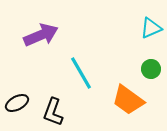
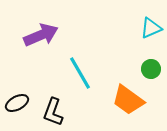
cyan line: moved 1 px left
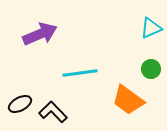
purple arrow: moved 1 px left, 1 px up
cyan line: rotated 68 degrees counterclockwise
black ellipse: moved 3 px right, 1 px down
black L-shape: rotated 116 degrees clockwise
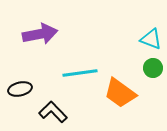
cyan triangle: moved 11 px down; rotated 45 degrees clockwise
purple arrow: rotated 12 degrees clockwise
green circle: moved 2 px right, 1 px up
orange trapezoid: moved 8 px left, 7 px up
black ellipse: moved 15 px up; rotated 15 degrees clockwise
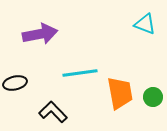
cyan triangle: moved 6 px left, 15 px up
green circle: moved 29 px down
black ellipse: moved 5 px left, 6 px up
orange trapezoid: rotated 136 degrees counterclockwise
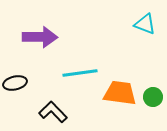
purple arrow: moved 3 px down; rotated 12 degrees clockwise
orange trapezoid: rotated 72 degrees counterclockwise
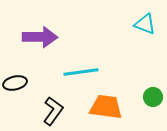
cyan line: moved 1 px right, 1 px up
orange trapezoid: moved 14 px left, 14 px down
black L-shape: moved 1 px up; rotated 80 degrees clockwise
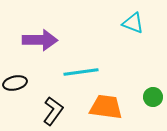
cyan triangle: moved 12 px left, 1 px up
purple arrow: moved 3 px down
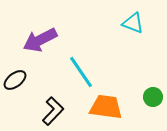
purple arrow: rotated 152 degrees clockwise
cyan line: rotated 64 degrees clockwise
black ellipse: moved 3 px up; rotated 25 degrees counterclockwise
black L-shape: rotated 8 degrees clockwise
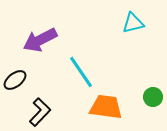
cyan triangle: rotated 35 degrees counterclockwise
black L-shape: moved 13 px left, 1 px down
